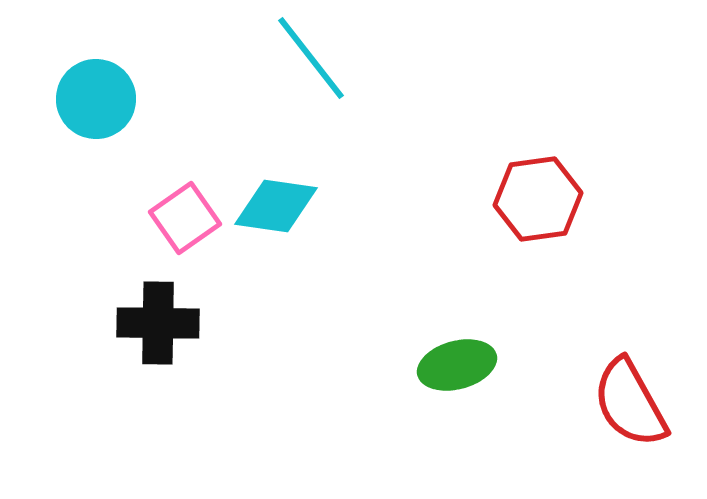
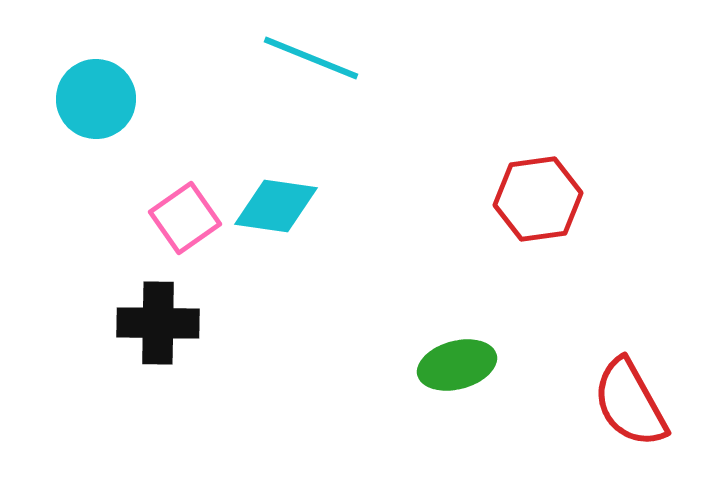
cyan line: rotated 30 degrees counterclockwise
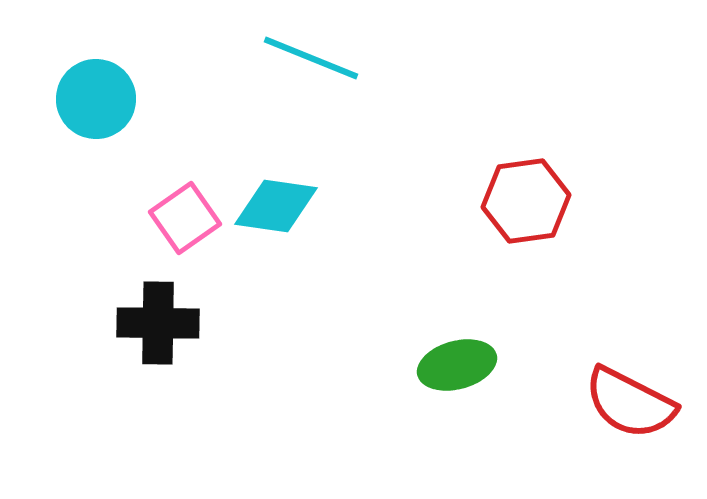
red hexagon: moved 12 px left, 2 px down
red semicircle: rotated 34 degrees counterclockwise
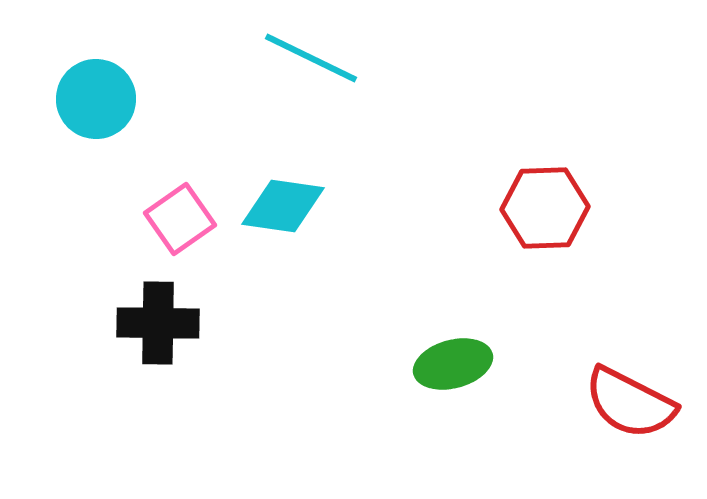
cyan line: rotated 4 degrees clockwise
red hexagon: moved 19 px right, 7 px down; rotated 6 degrees clockwise
cyan diamond: moved 7 px right
pink square: moved 5 px left, 1 px down
green ellipse: moved 4 px left, 1 px up
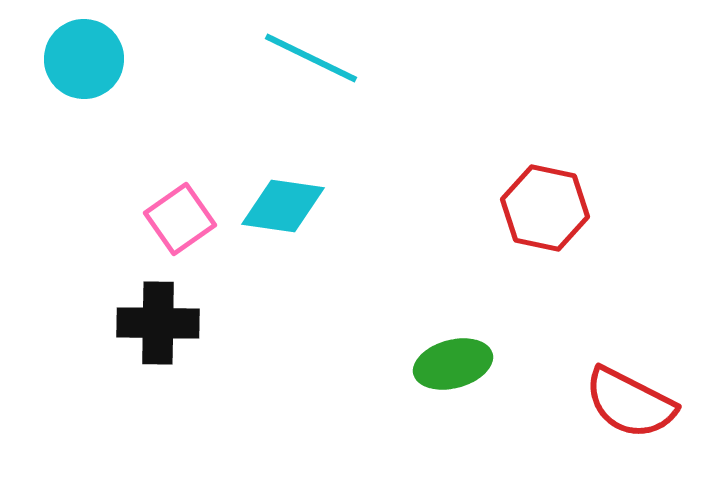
cyan circle: moved 12 px left, 40 px up
red hexagon: rotated 14 degrees clockwise
